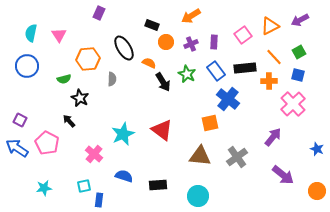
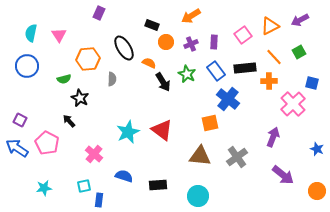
blue square at (298, 75): moved 14 px right, 8 px down
cyan star at (123, 134): moved 5 px right, 2 px up
purple arrow at (273, 137): rotated 18 degrees counterclockwise
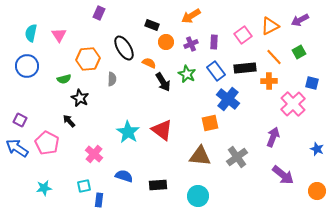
cyan star at (128, 132): rotated 15 degrees counterclockwise
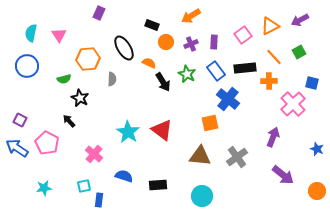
cyan circle at (198, 196): moved 4 px right
